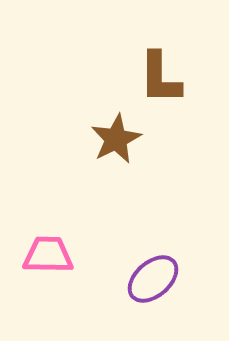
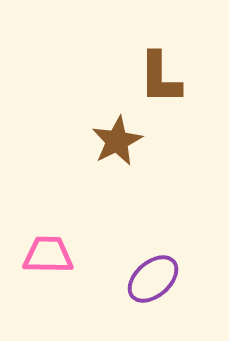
brown star: moved 1 px right, 2 px down
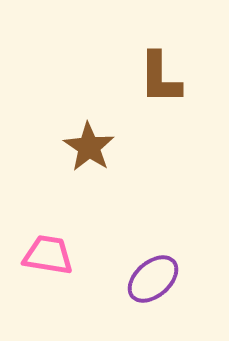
brown star: moved 28 px left, 6 px down; rotated 12 degrees counterclockwise
pink trapezoid: rotated 8 degrees clockwise
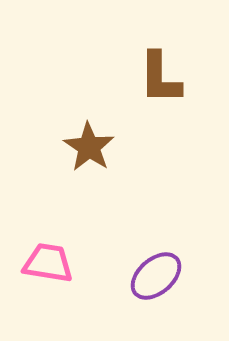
pink trapezoid: moved 8 px down
purple ellipse: moved 3 px right, 3 px up
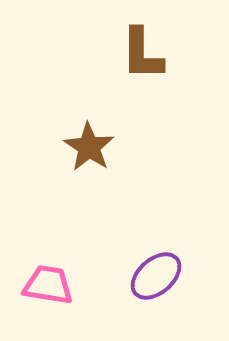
brown L-shape: moved 18 px left, 24 px up
pink trapezoid: moved 22 px down
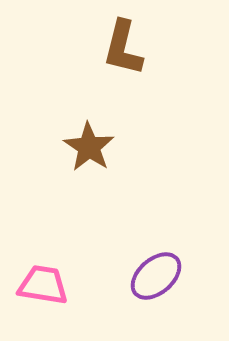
brown L-shape: moved 19 px left, 6 px up; rotated 14 degrees clockwise
pink trapezoid: moved 5 px left
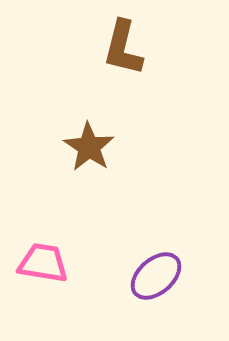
pink trapezoid: moved 22 px up
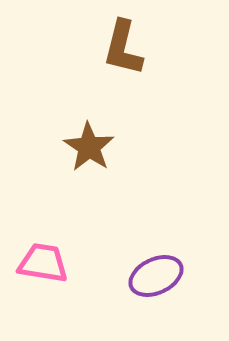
purple ellipse: rotated 16 degrees clockwise
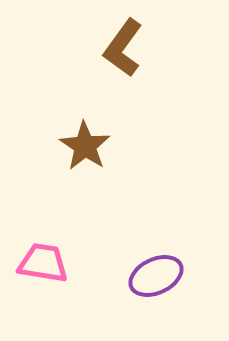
brown L-shape: rotated 22 degrees clockwise
brown star: moved 4 px left, 1 px up
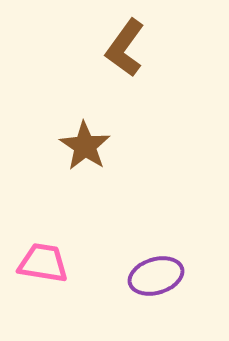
brown L-shape: moved 2 px right
purple ellipse: rotated 8 degrees clockwise
